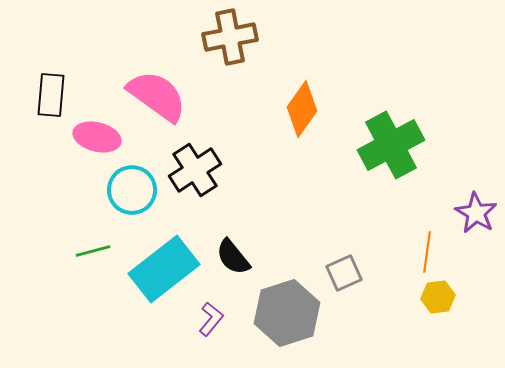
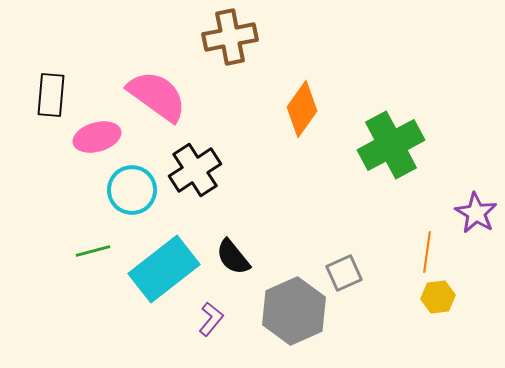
pink ellipse: rotated 30 degrees counterclockwise
gray hexagon: moved 7 px right, 2 px up; rotated 6 degrees counterclockwise
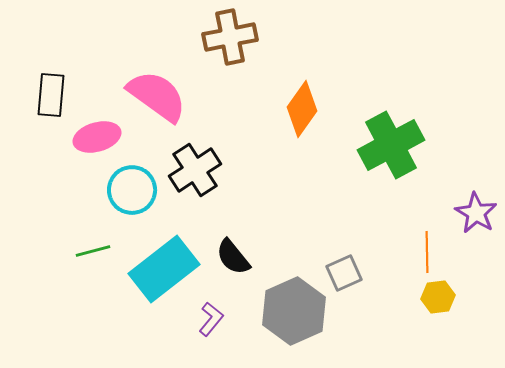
orange line: rotated 9 degrees counterclockwise
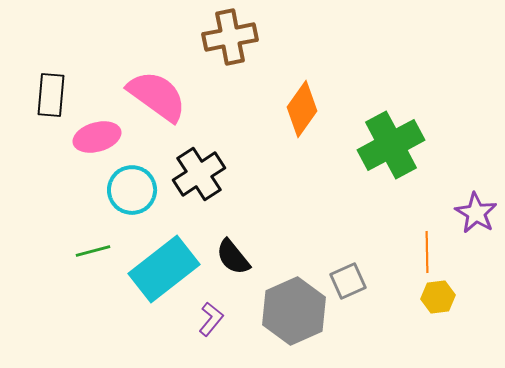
black cross: moved 4 px right, 4 px down
gray square: moved 4 px right, 8 px down
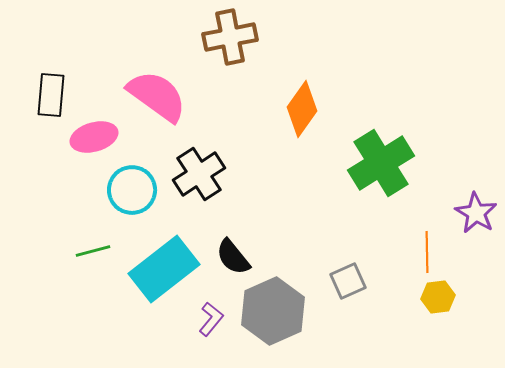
pink ellipse: moved 3 px left
green cross: moved 10 px left, 18 px down; rotated 4 degrees counterclockwise
gray hexagon: moved 21 px left
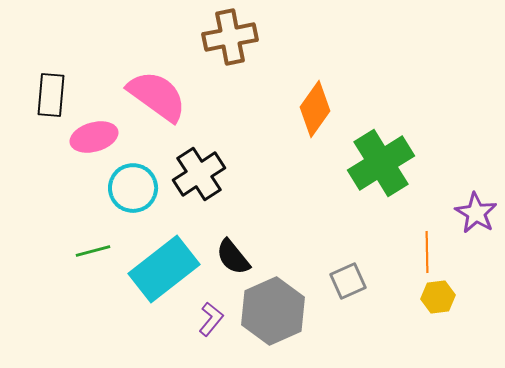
orange diamond: moved 13 px right
cyan circle: moved 1 px right, 2 px up
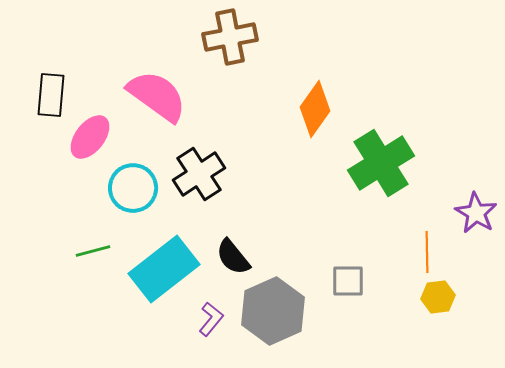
pink ellipse: moved 4 px left; rotated 36 degrees counterclockwise
gray square: rotated 24 degrees clockwise
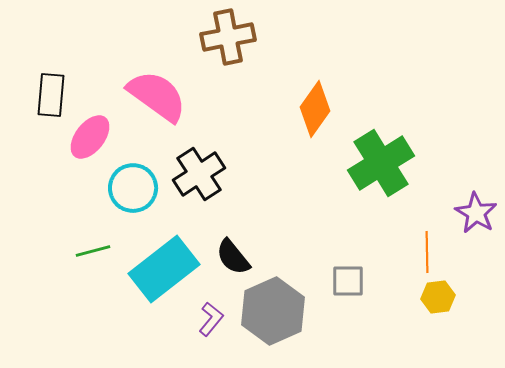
brown cross: moved 2 px left
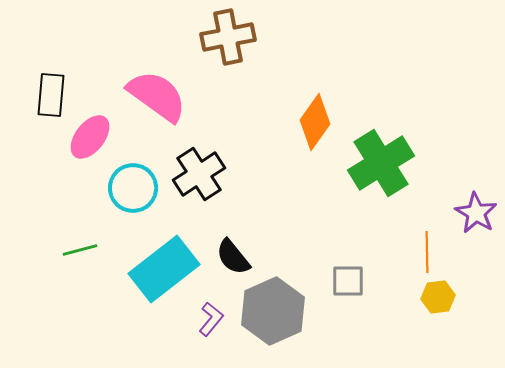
orange diamond: moved 13 px down
green line: moved 13 px left, 1 px up
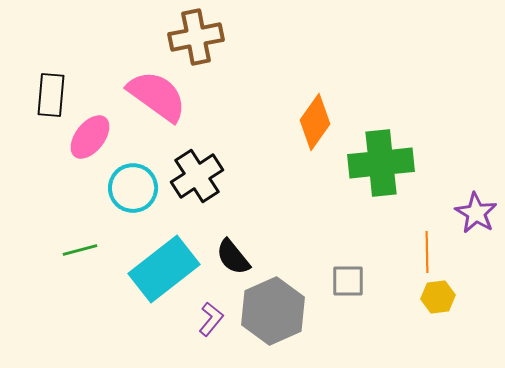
brown cross: moved 32 px left
green cross: rotated 26 degrees clockwise
black cross: moved 2 px left, 2 px down
